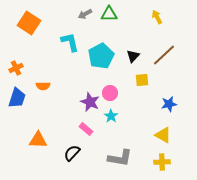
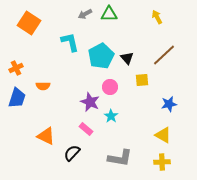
black triangle: moved 6 px left, 2 px down; rotated 24 degrees counterclockwise
pink circle: moved 6 px up
orange triangle: moved 8 px right, 4 px up; rotated 24 degrees clockwise
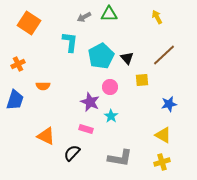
gray arrow: moved 1 px left, 3 px down
cyan L-shape: rotated 20 degrees clockwise
orange cross: moved 2 px right, 4 px up
blue trapezoid: moved 2 px left, 2 px down
pink rectangle: rotated 24 degrees counterclockwise
yellow cross: rotated 14 degrees counterclockwise
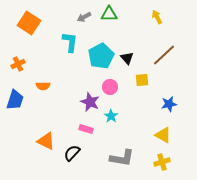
orange triangle: moved 5 px down
gray L-shape: moved 2 px right
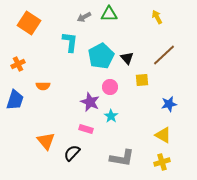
orange triangle: rotated 24 degrees clockwise
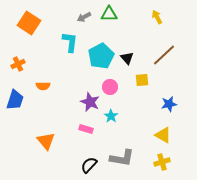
black semicircle: moved 17 px right, 12 px down
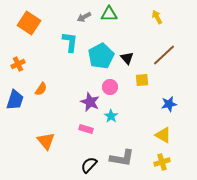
orange semicircle: moved 2 px left, 3 px down; rotated 56 degrees counterclockwise
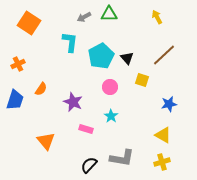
yellow square: rotated 24 degrees clockwise
purple star: moved 17 px left
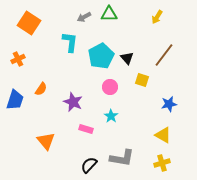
yellow arrow: rotated 120 degrees counterclockwise
brown line: rotated 10 degrees counterclockwise
orange cross: moved 5 px up
yellow cross: moved 1 px down
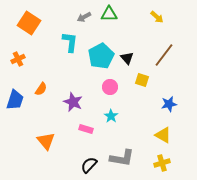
yellow arrow: rotated 80 degrees counterclockwise
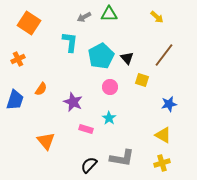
cyan star: moved 2 px left, 2 px down
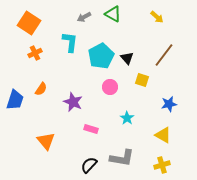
green triangle: moved 4 px right; rotated 30 degrees clockwise
orange cross: moved 17 px right, 6 px up
cyan star: moved 18 px right
pink rectangle: moved 5 px right
yellow cross: moved 2 px down
